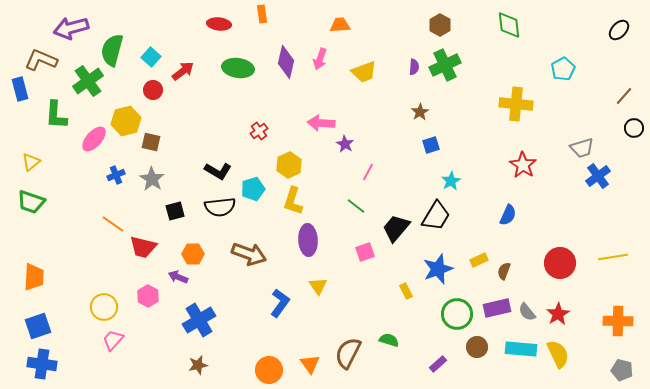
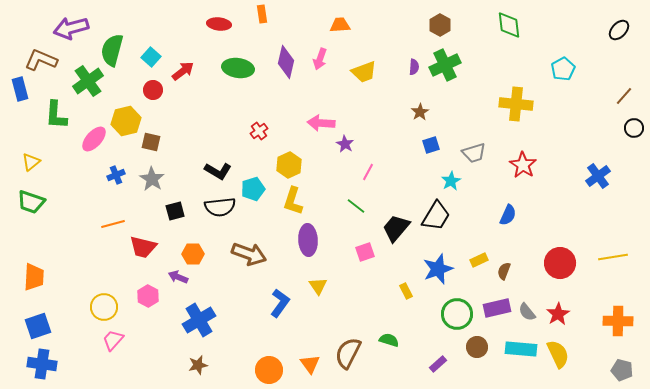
gray trapezoid at (582, 148): moved 108 px left, 5 px down
orange line at (113, 224): rotated 50 degrees counterclockwise
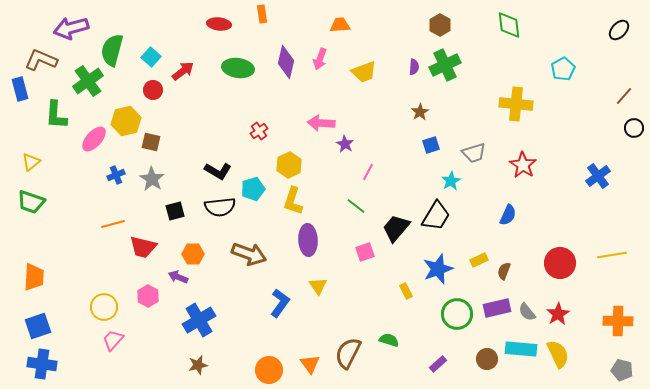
yellow line at (613, 257): moved 1 px left, 2 px up
brown circle at (477, 347): moved 10 px right, 12 px down
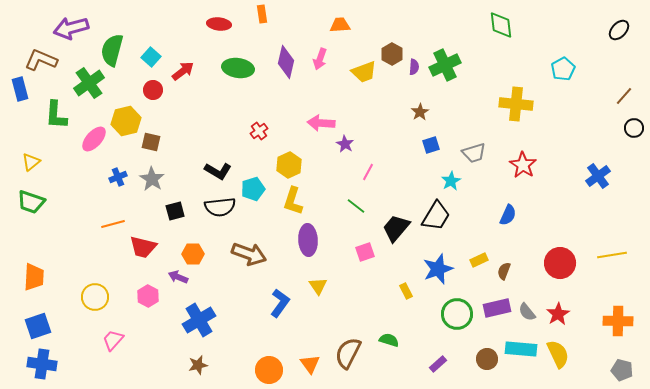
brown hexagon at (440, 25): moved 48 px left, 29 px down
green diamond at (509, 25): moved 8 px left
green cross at (88, 81): moved 1 px right, 2 px down
blue cross at (116, 175): moved 2 px right, 2 px down
yellow circle at (104, 307): moved 9 px left, 10 px up
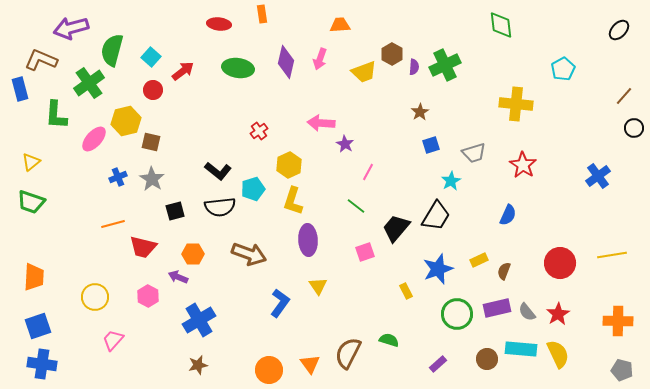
black L-shape at (218, 171): rotated 8 degrees clockwise
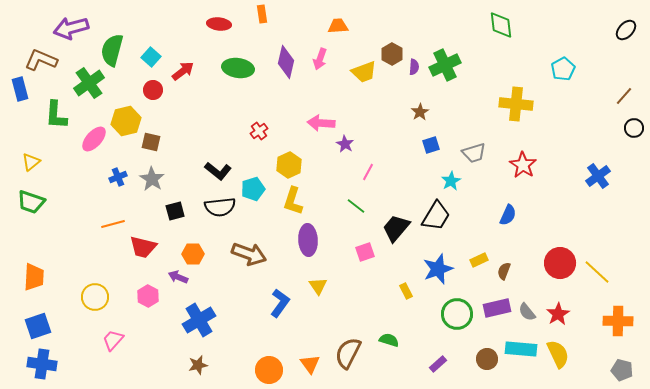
orange trapezoid at (340, 25): moved 2 px left, 1 px down
black ellipse at (619, 30): moved 7 px right
yellow line at (612, 255): moved 15 px left, 17 px down; rotated 52 degrees clockwise
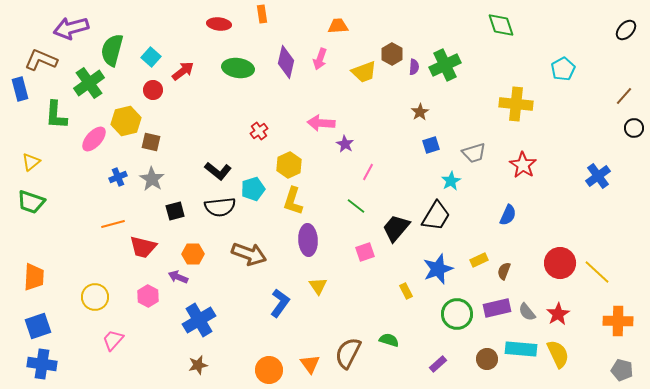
green diamond at (501, 25): rotated 12 degrees counterclockwise
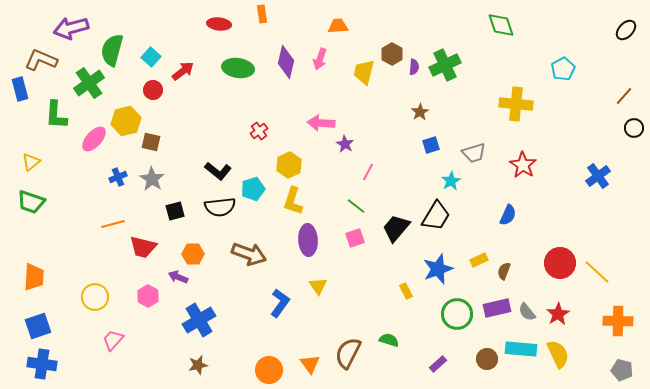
yellow trapezoid at (364, 72): rotated 124 degrees clockwise
pink square at (365, 252): moved 10 px left, 14 px up
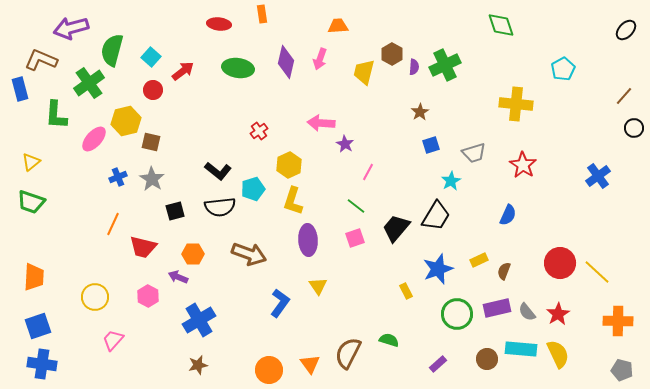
orange line at (113, 224): rotated 50 degrees counterclockwise
